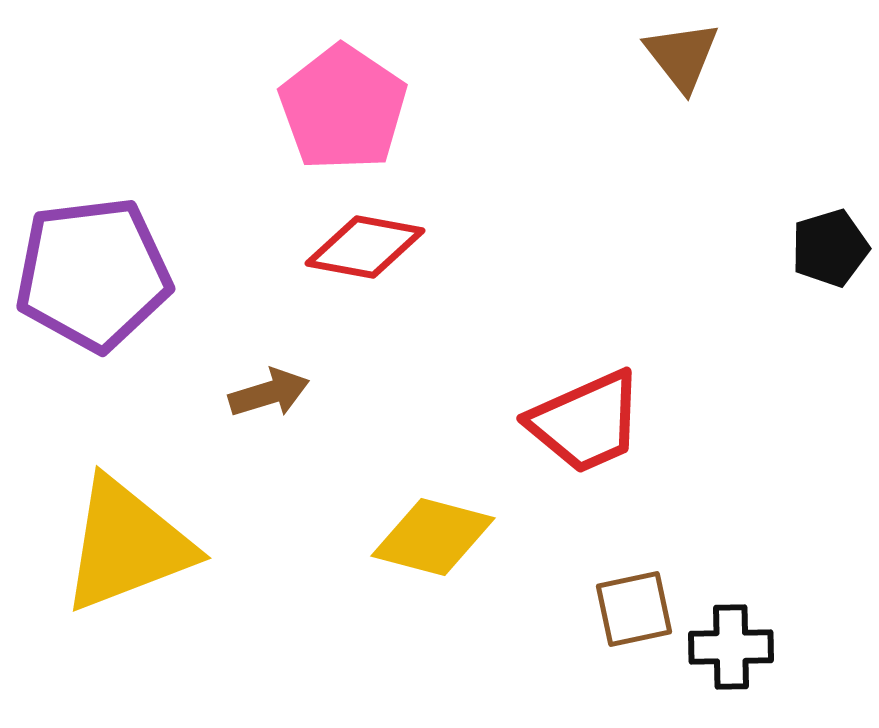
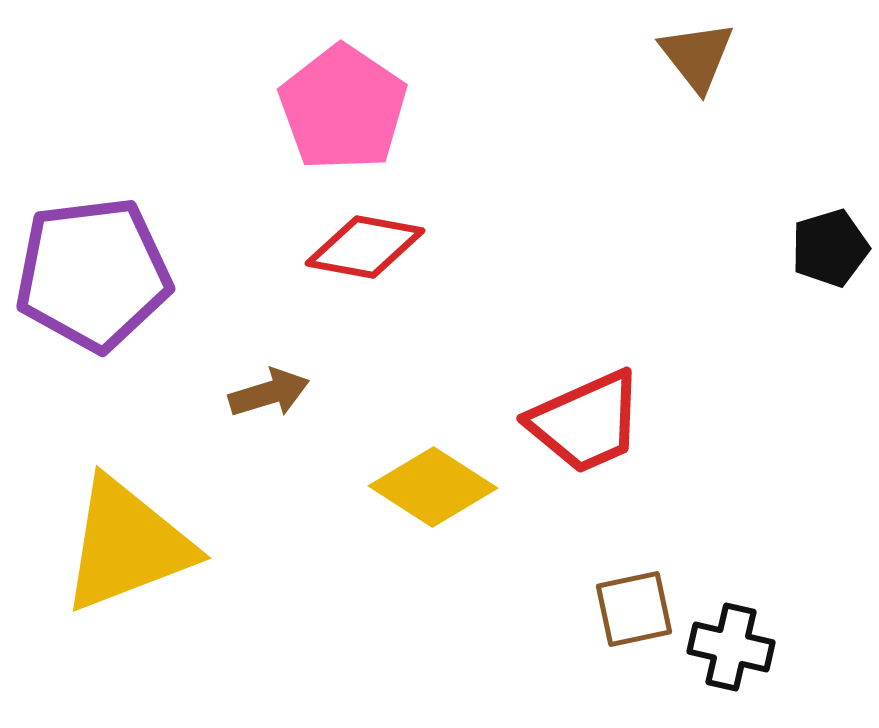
brown triangle: moved 15 px right
yellow diamond: moved 50 px up; rotated 18 degrees clockwise
black cross: rotated 14 degrees clockwise
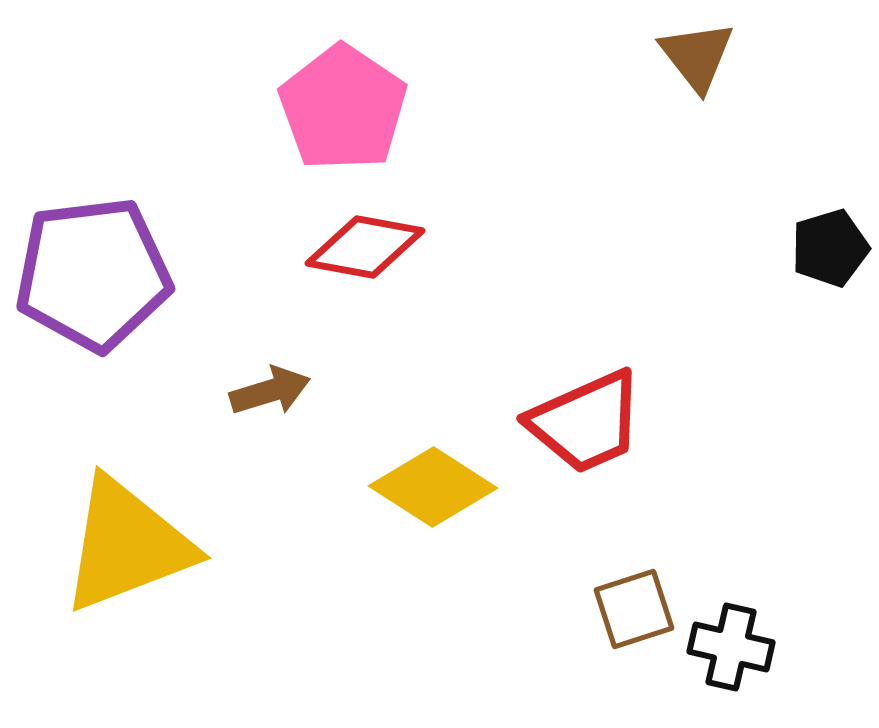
brown arrow: moved 1 px right, 2 px up
brown square: rotated 6 degrees counterclockwise
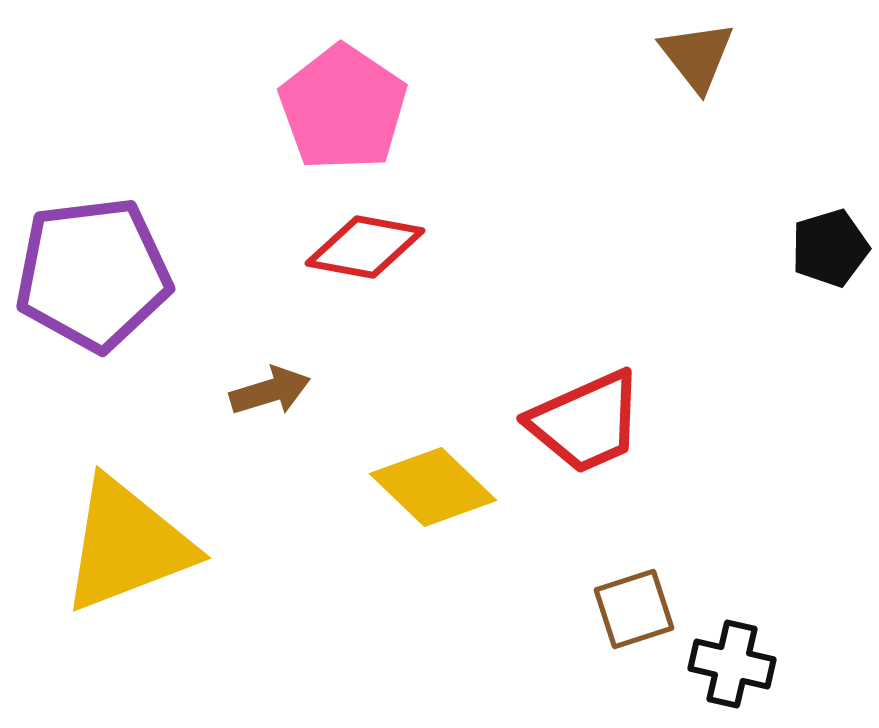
yellow diamond: rotated 11 degrees clockwise
black cross: moved 1 px right, 17 px down
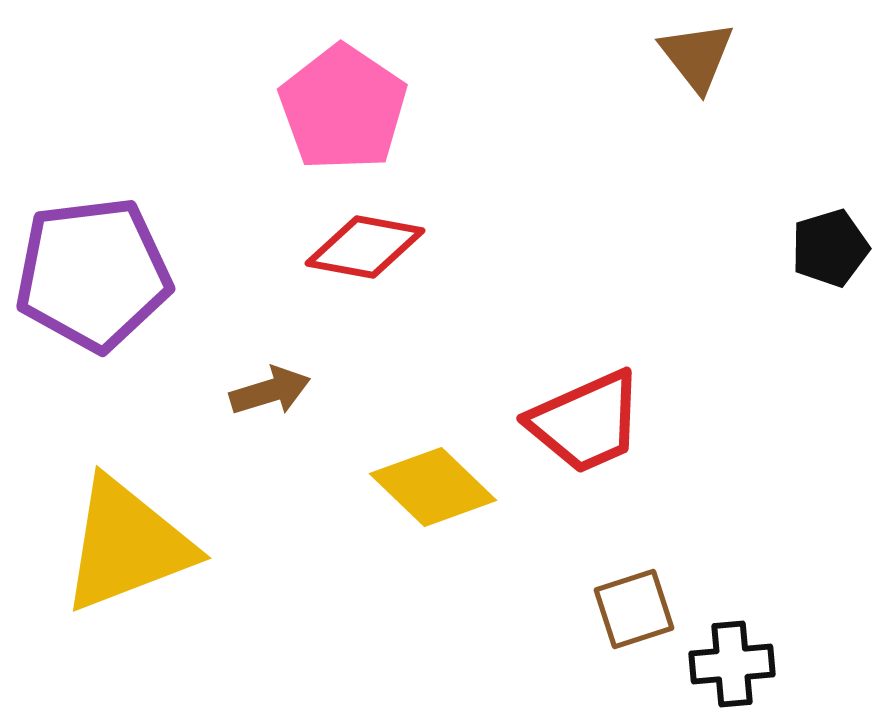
black cross: rotated 18 degrees counterclockwise
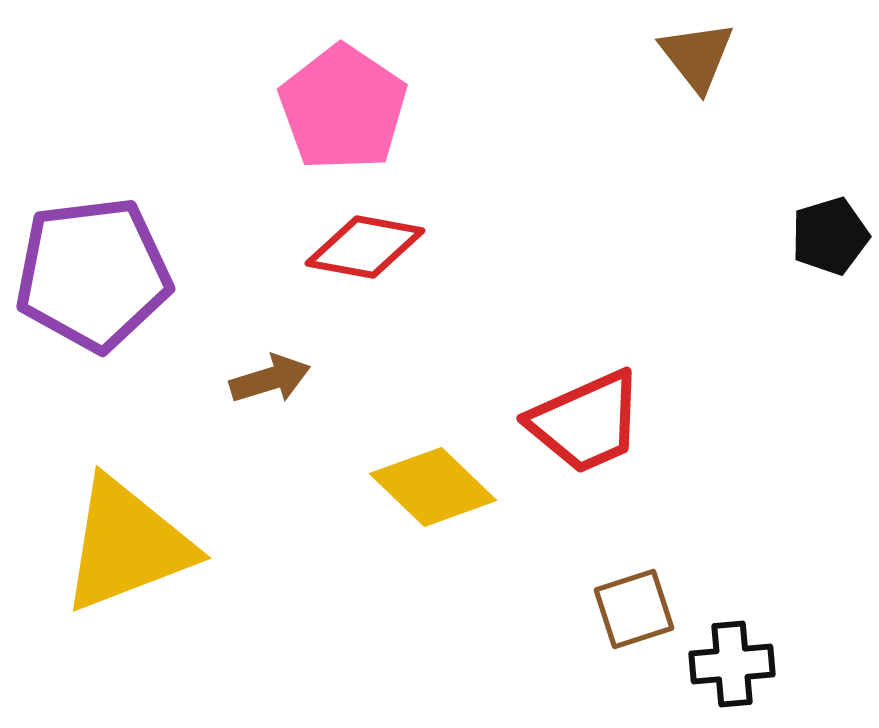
black pentagon: moved 12 px up
brown arrow: moved 12 px up
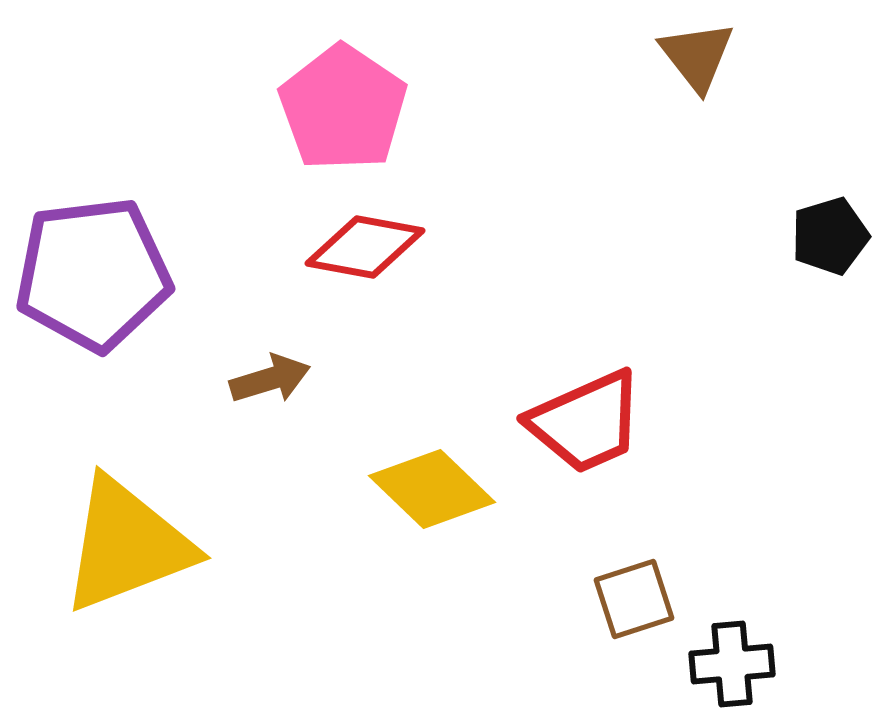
yellow diamond: moved 1 px left, 2 px down
brown square: moved 10 px up
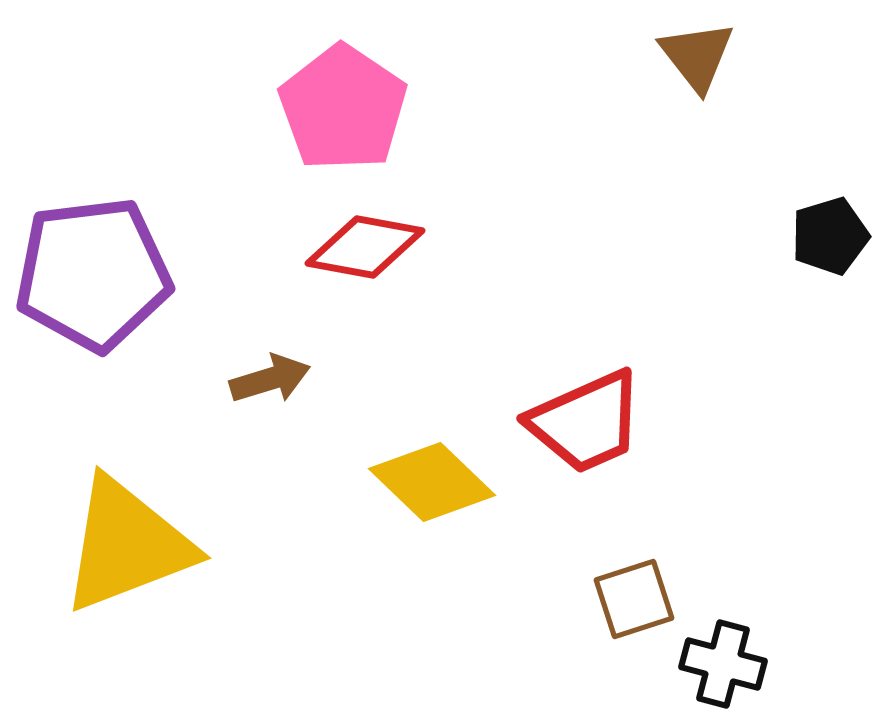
yellow diamond: moved 7 px up
black cross: moved 9 px left; rotated 20 degrees clockwise
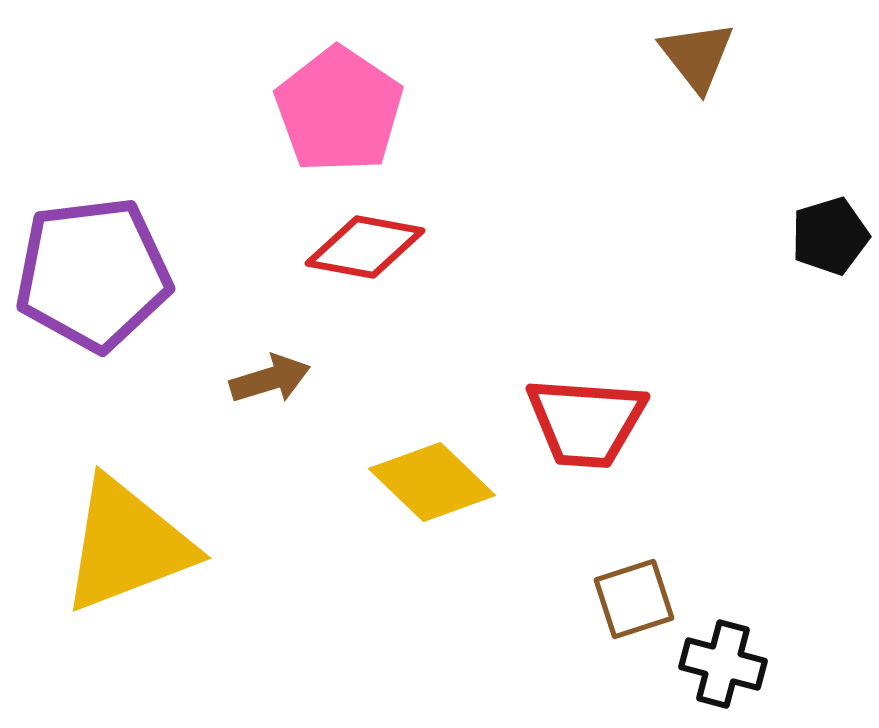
pink pentagon: moved 4 px left, 2 px down
red trapezoid: rotated 28 degrees clockwise
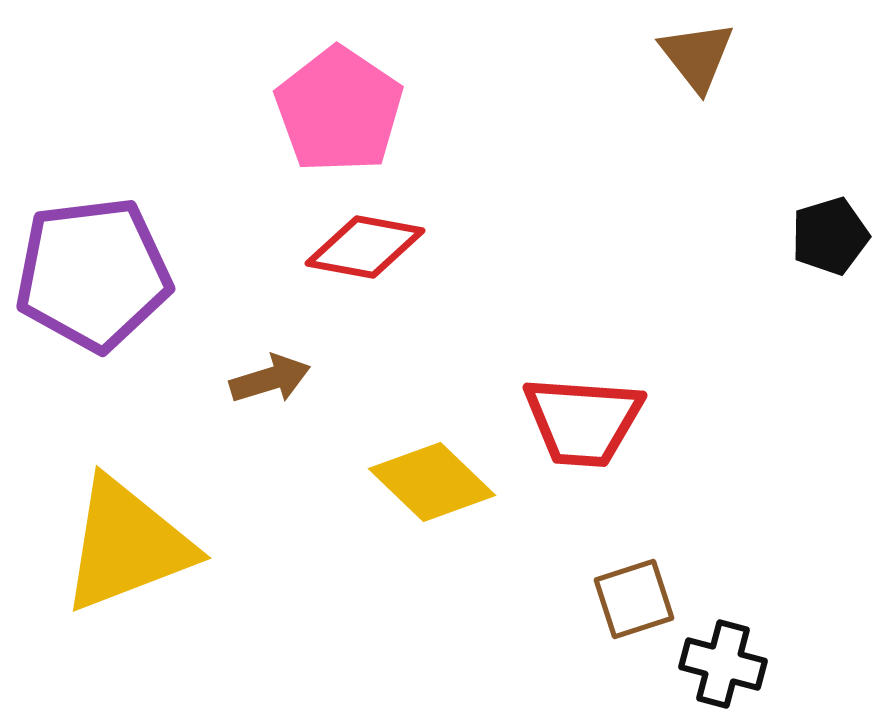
red trapezoid: moved 3 px left, 1 px up
